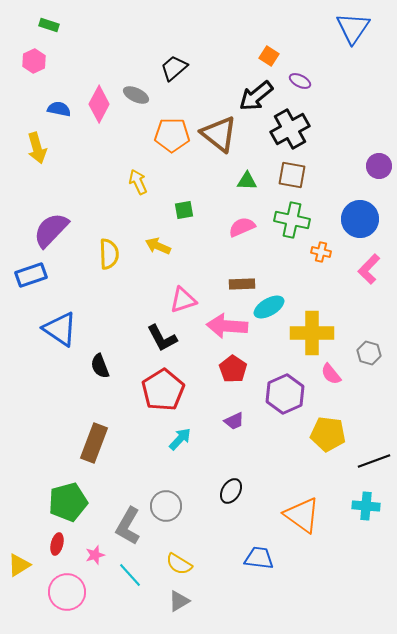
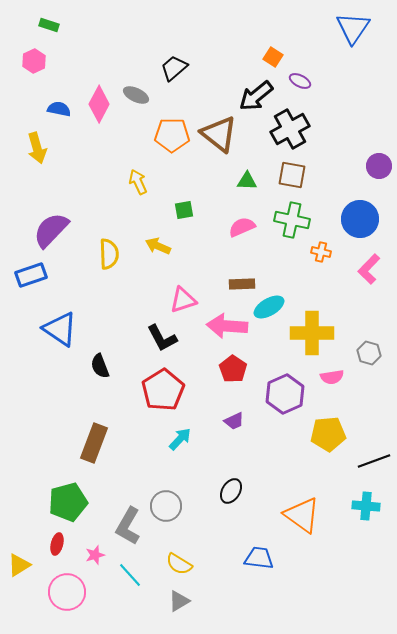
orange square at (269, 56): moved 4 px right, 1 px down
pink semicircle at (331, 374): moved 1 px right, 3 px down; rotated 60 degrees counterclockwise
yellow pentagon at (328, 434): rotated 12 degrees counterclockwise
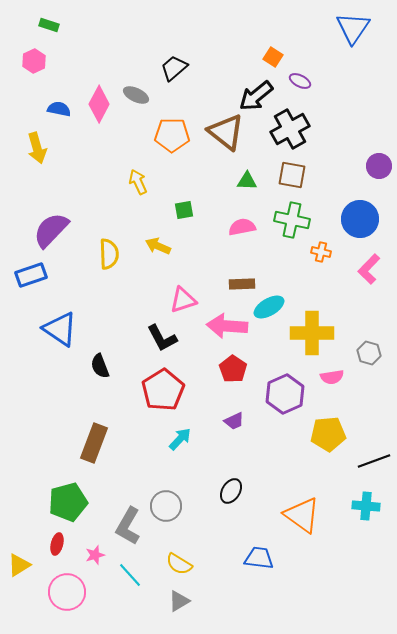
brown triangle at (219, 134): moved 7 px right, 2 px up
pink semicircle at (242, 227): rotated 12 degrees clockwise
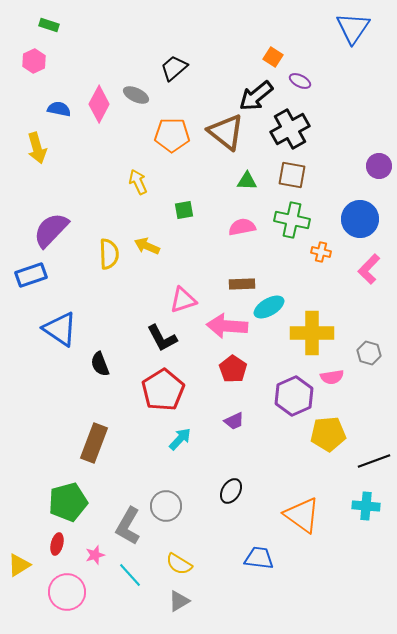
yellow arrow at (158, 246): moved 11 px left
black semicircle at (100, 366): moved 2 px up
purple hexagon at (285, 394): moved 9 px right, 2 px down
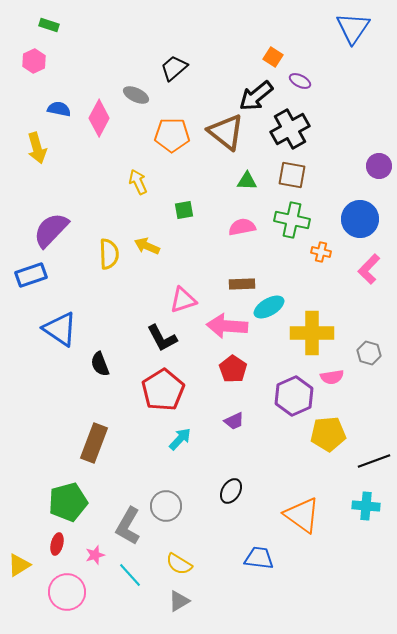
pink diamond at (99, 104): moved 14 px down
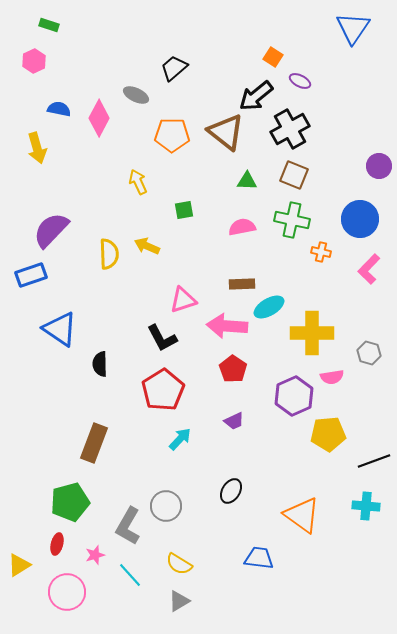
brown square at (292, 175): moved 2 px right; rotated 12 degrees clockwise
black semicircle at (100, 364): rotated 20 degrees clockwise
green pentagon at (68, 502): moved 2 px right
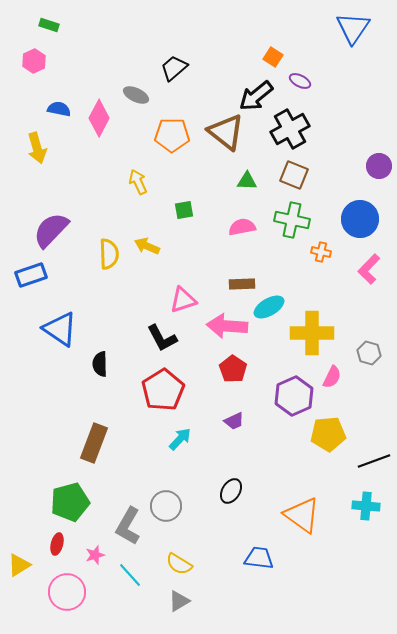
pink semicircle at (332, 377): rotated 55 degrees counterclockwise
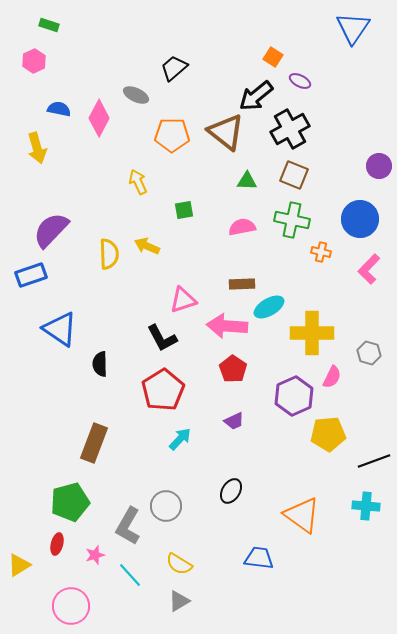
pink circle at (67, 592): moved 4 px right, 14 px down
